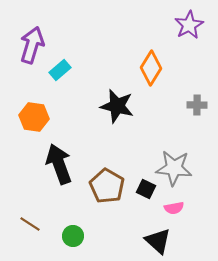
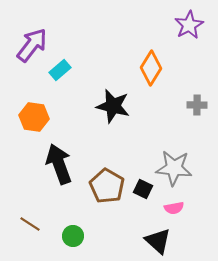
purple arrow: rotated 21 degrees clockwise
black star: moved 4 px left
black square: moved 3 px left
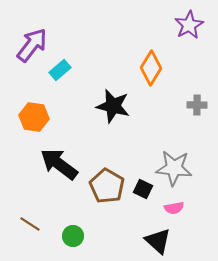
black arrow: rotated 33 degrees counterclockwise
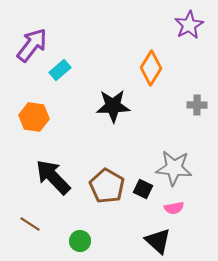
black star: rotated 16 degrees counterclockwise
black arrow: moved 6 px left, 13 px down; rotated 9 degrees clockwise
green circle: moved 7 px right, 5 px down
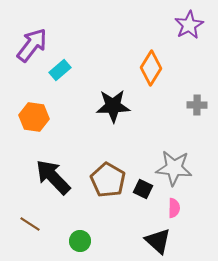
brown pentagon: moved 1 px right, 6 px up
pink semicircle: rotated 78 degrees counterclockwise
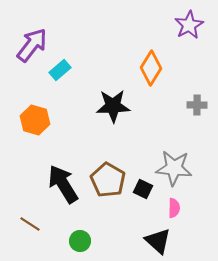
orange hexagon: moved 1 px right, 3 px down; rotated 8 degrees clockwise
black arrow: moved 10 px right, 7 px down; rotated 12 degrees clockwise
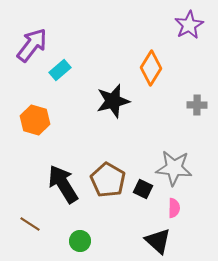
black star: moved 5 px up; rotated 12 degrees counterclockwise
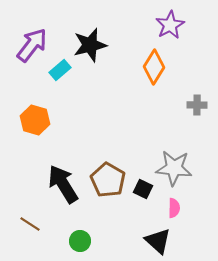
purple star: moved 19 px left
orange diamond: moved 3 px right, 1 px up
black star: moved 23 px left, 56 px up
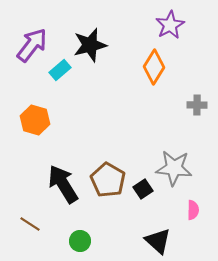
black square: rotated 30 degrees clockwise
pink semicircle: moved 19 px right, 2 px down
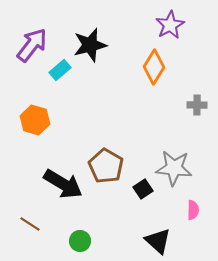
brown pentagon: moved 2 px left, 14 px up
black arrow: rotated 153 degrees clockwise
